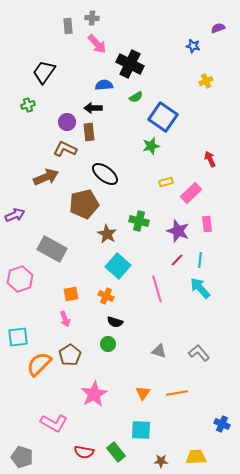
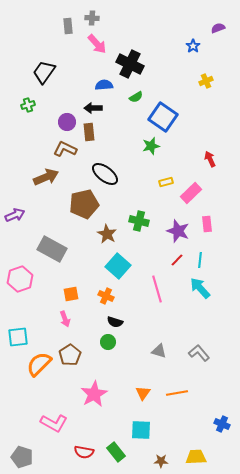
blue star at (193, 46): rotated 24 degrees clockwise
green circle at (108, 344): moved 2 px up
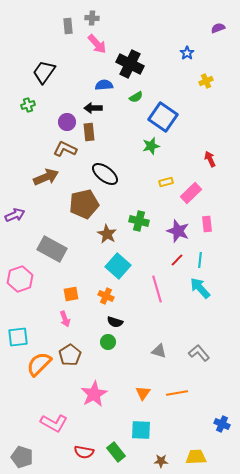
blue star at (193, 46): moved 6 px left, 7 px down
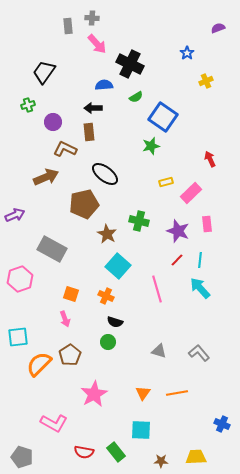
purple circle at (67, 122): moved 14 px left
orange square at (71, 294): rotated 28 degrees clockwise
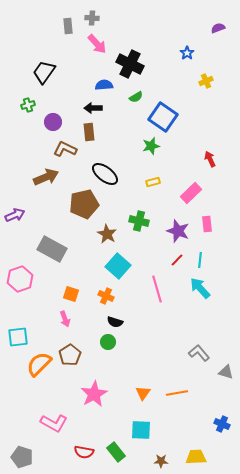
yellow rectangle at (166, 182): moved 13 px left
gray triangle at (159, 351): moved 67 px right, 21 px down
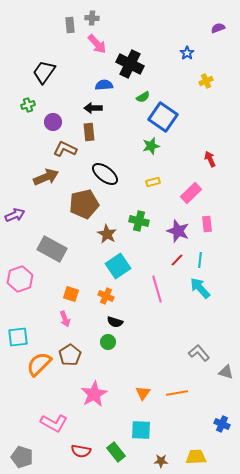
gray rectangle at (68, 26): moved 2 px right, 1 px up
green semicircle at (136, 97): moved 7 px right
cyan square at (118, 266): rotated 15 degrees clockwise
red semicircle at (84, 452): moved 3 px left, 1 px up
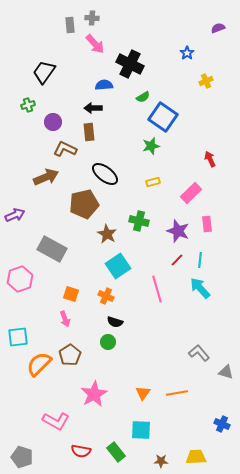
pink arrow at (97, 44): moved 2 px left
pink L-shape at (54, 423): moved 2 px right, 2 px up
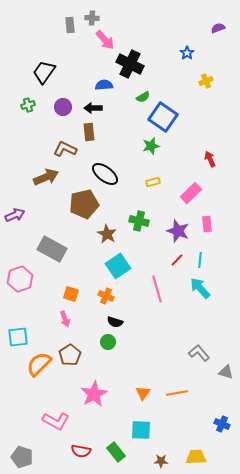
pink arrow at (95, 44): moved 10 px right, 4 px up
purple circle at (53, 122): moved 10 px right, 15 px up
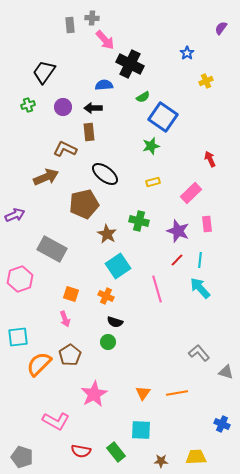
purple semicircle at (218, 28): moved 3 px right; rotated 32 degrees counterclockwise
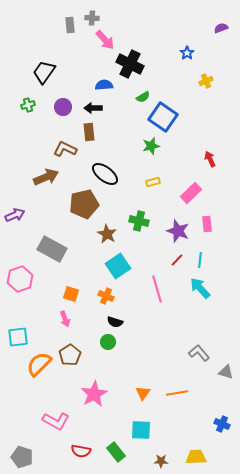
purple semicircle at (221, 28): rotated 32 degrees clockwise
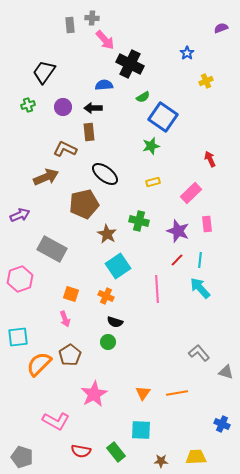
purple arrow at (15, 215): moved 5 px right
pink line at (157, 289): rotated 12 degrees clockwise
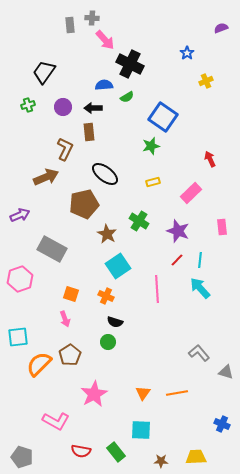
green semicircle at (143, 97): moved 16 px left
brown L-shape at (65, 149): rotated 90 degrees clockwise
green cross at (139, 221): rotated 18 degrees clockwise
pink rectangle at (207, 224): moved 15 px right, 3 px down
